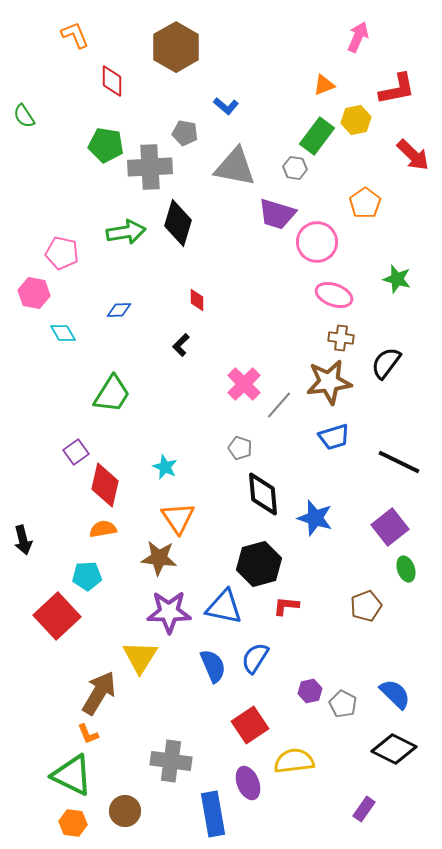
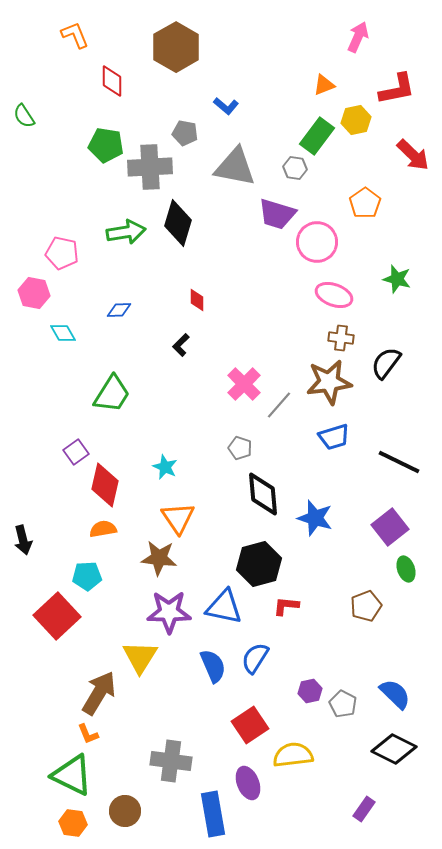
yellow semicircle at (294, 761): moved 1 px left, 6 px up
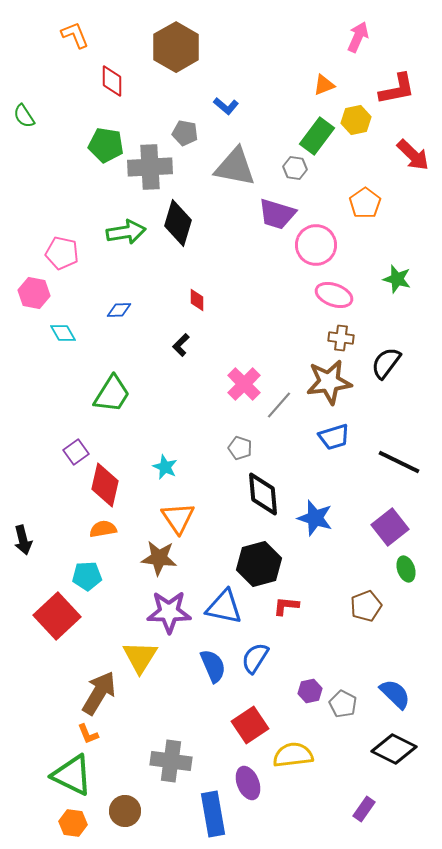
pink circle at (317, 242): moved 1 px left, 3 px down
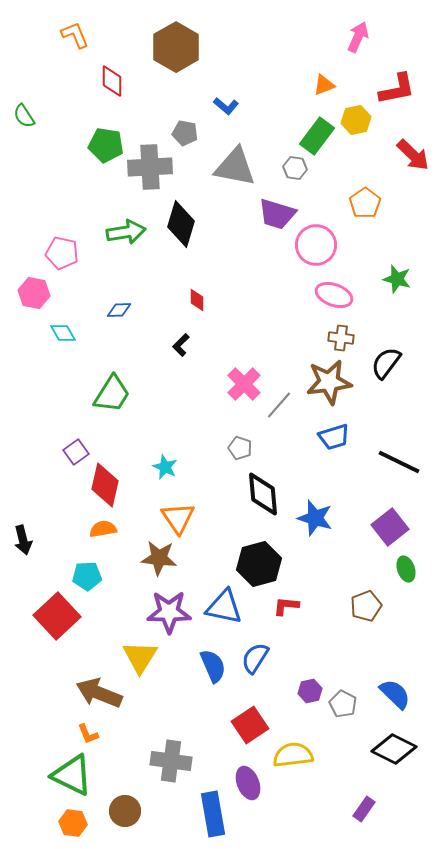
black diamond at (178, 223): moved 3 px right, 1 px down
brown arrow at (99, 693): rotated 99 degrees counterclockwise
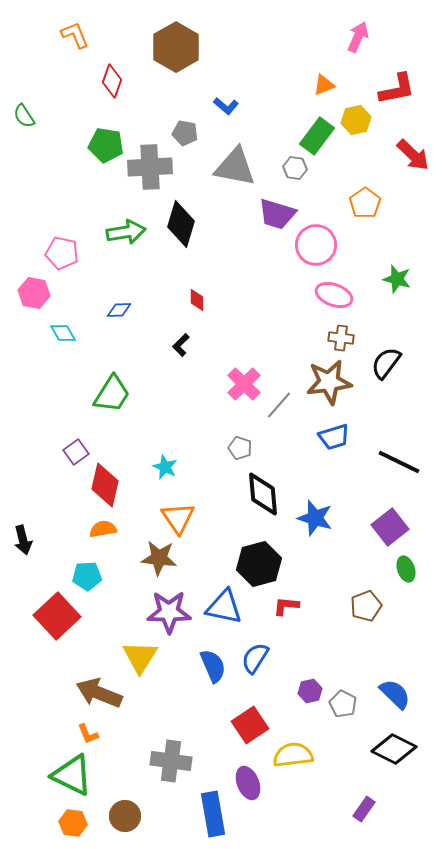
red diamond at (112, 81): rotated 20 degrees clockwise
brown circle at (125, 811): moved 5 px down
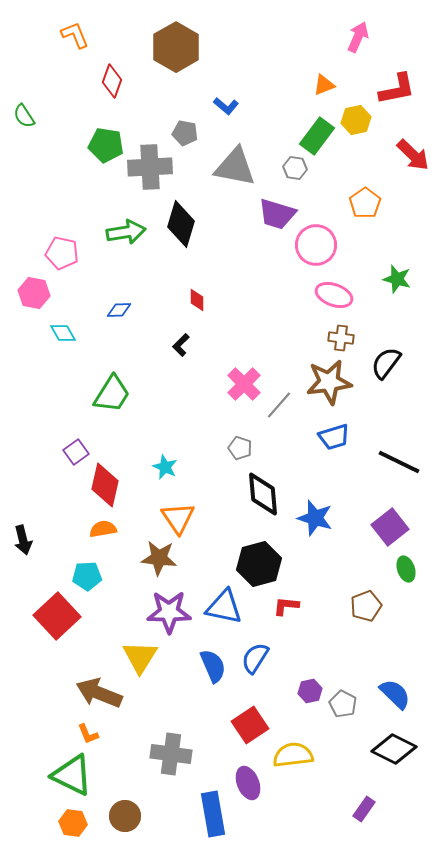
gray cross at (171, 761): moved 7 px up
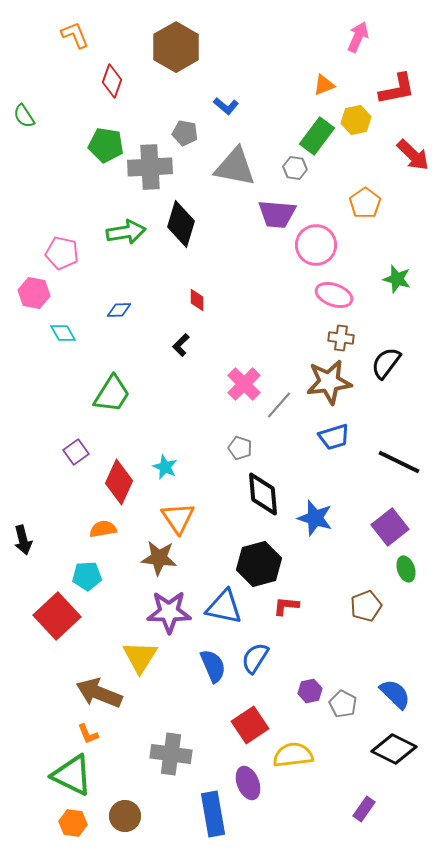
purple trapezoid at (277, 214): rotated 12 degrees counterclockwise
red diamond at (105, 485): moved 14 px right, 3 px up; rotated 12 degrees clockwise
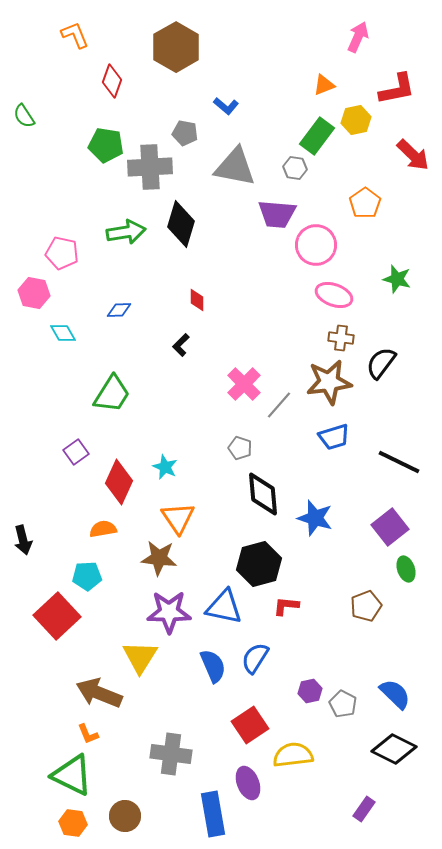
black semicircle at (386, 363): moved 5 px left
